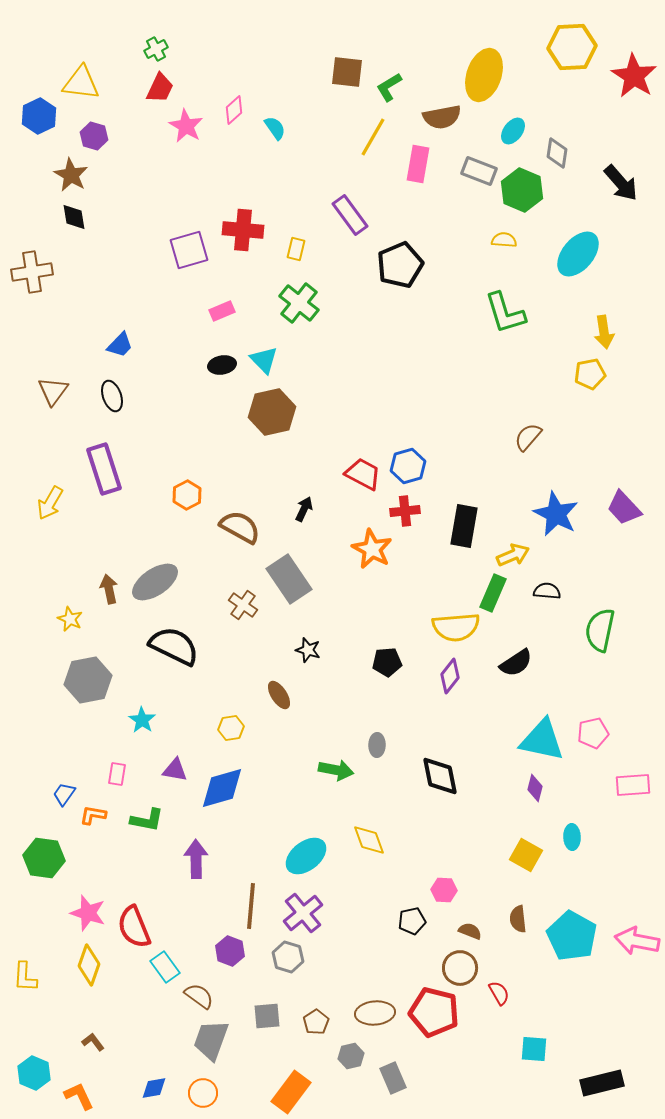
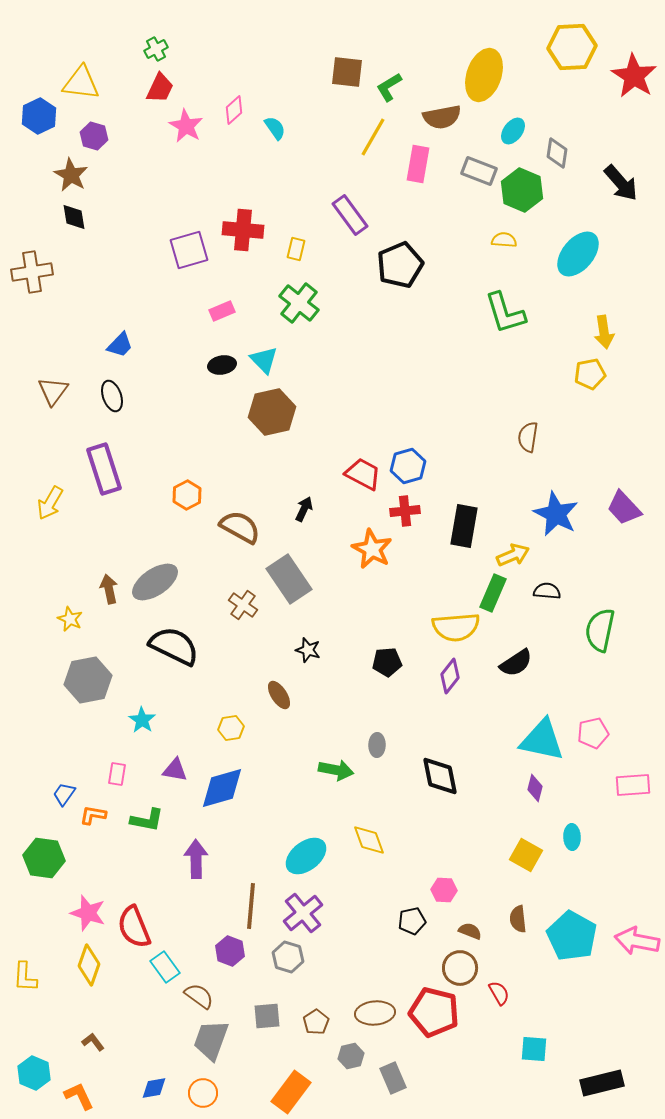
brown semicircle at (528, 437): rotated 32 degrees counterclockwise
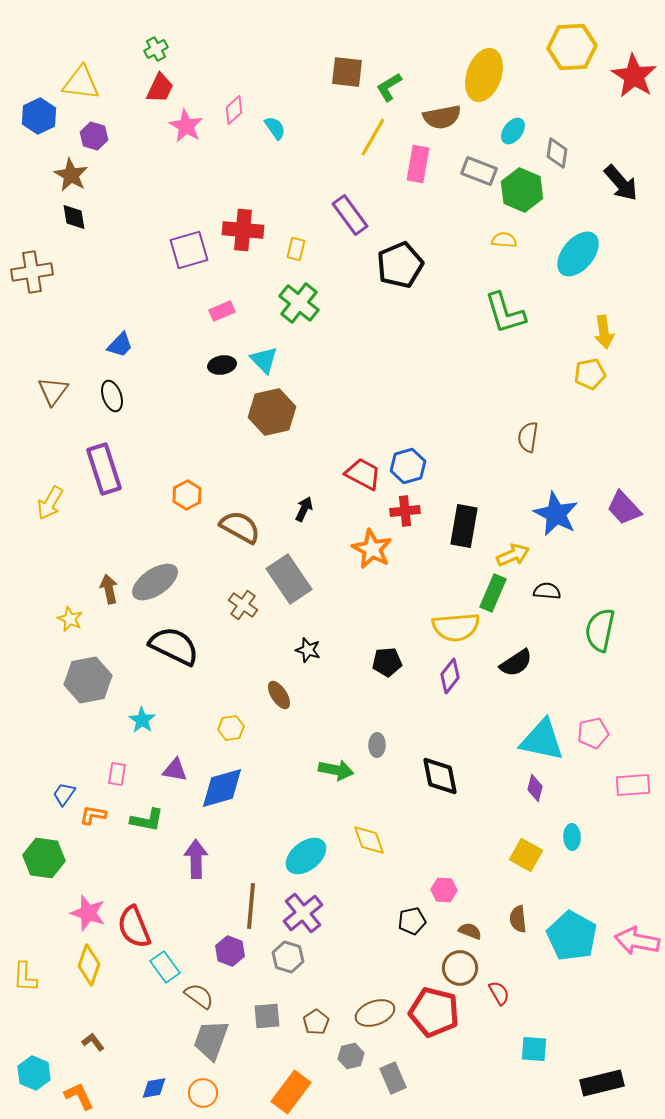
brown ellipse at (375, 1013): rotated 15 degrees counterclockwise
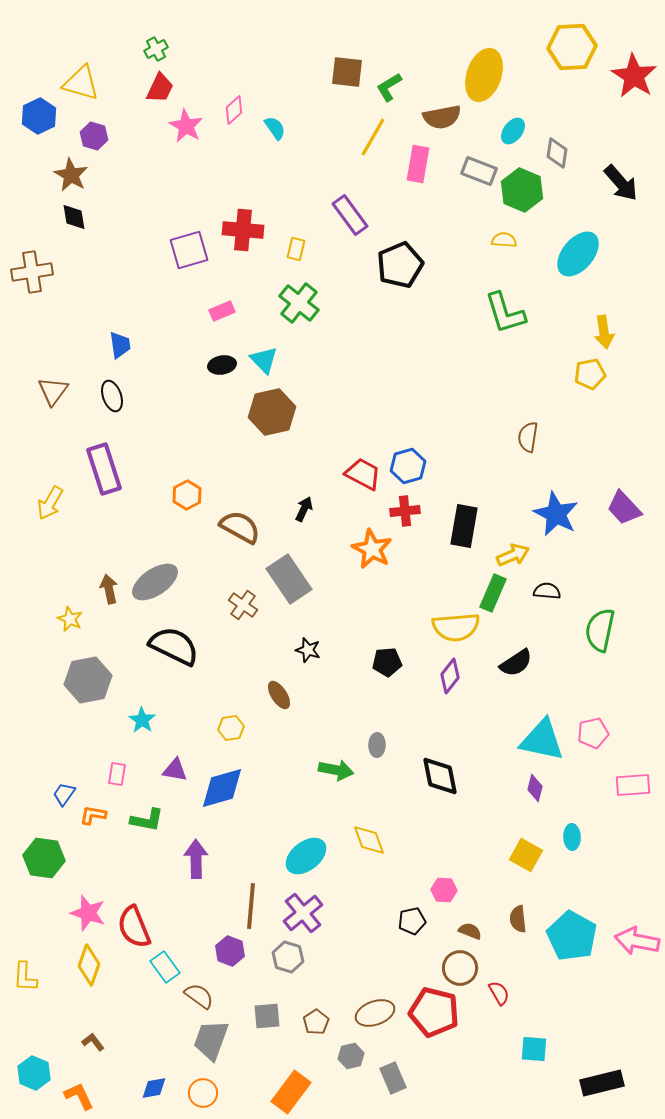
yellow triangle at (81, 83): rotated 9 degrees clockwise
blue trapezoid at (120, 345): rotated 52 degrees counterclockwise
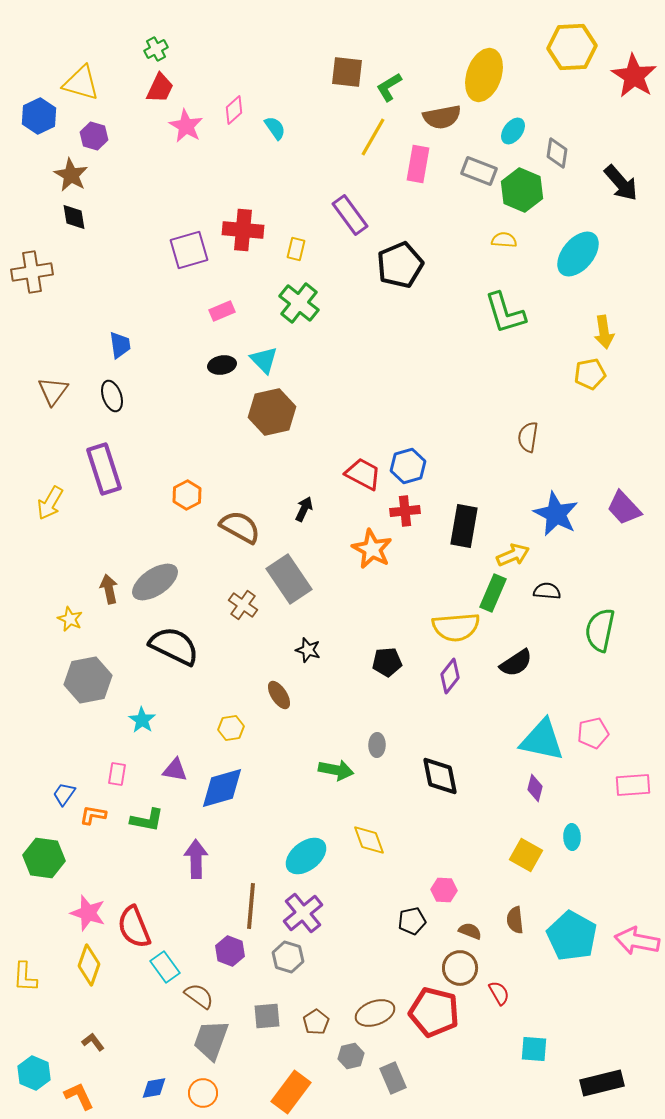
brown semicircle at (518, 919): moved 3 px left, 1 px down
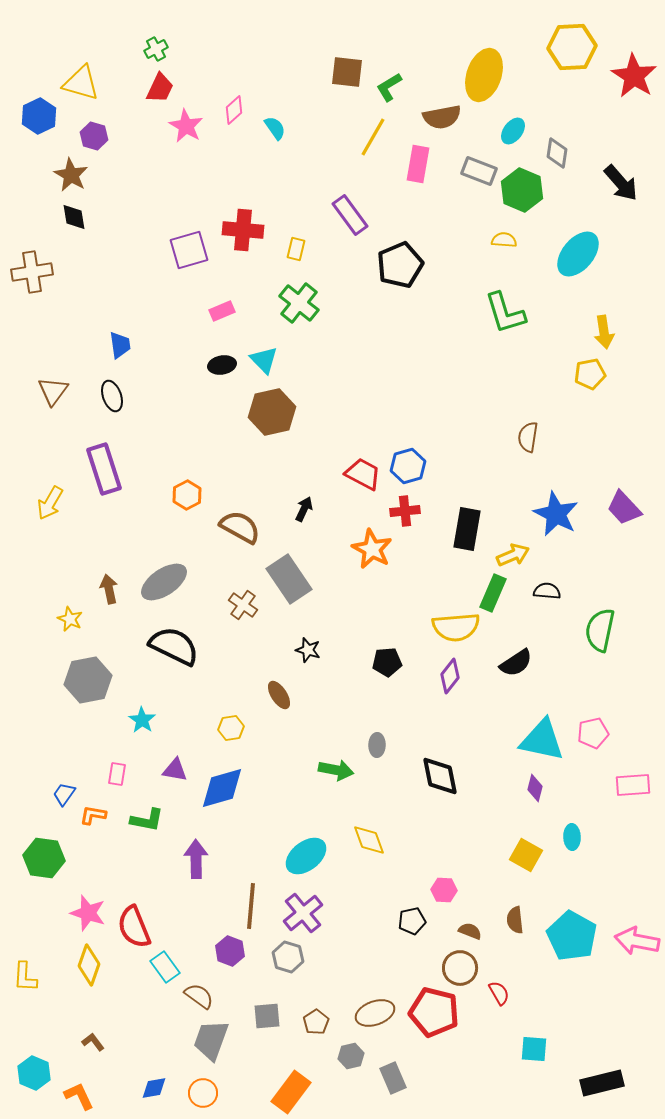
black rectangle at (464, 526): moved 3 px right, 3 px down
gray ellipse at (155, 582): moved 9 px right
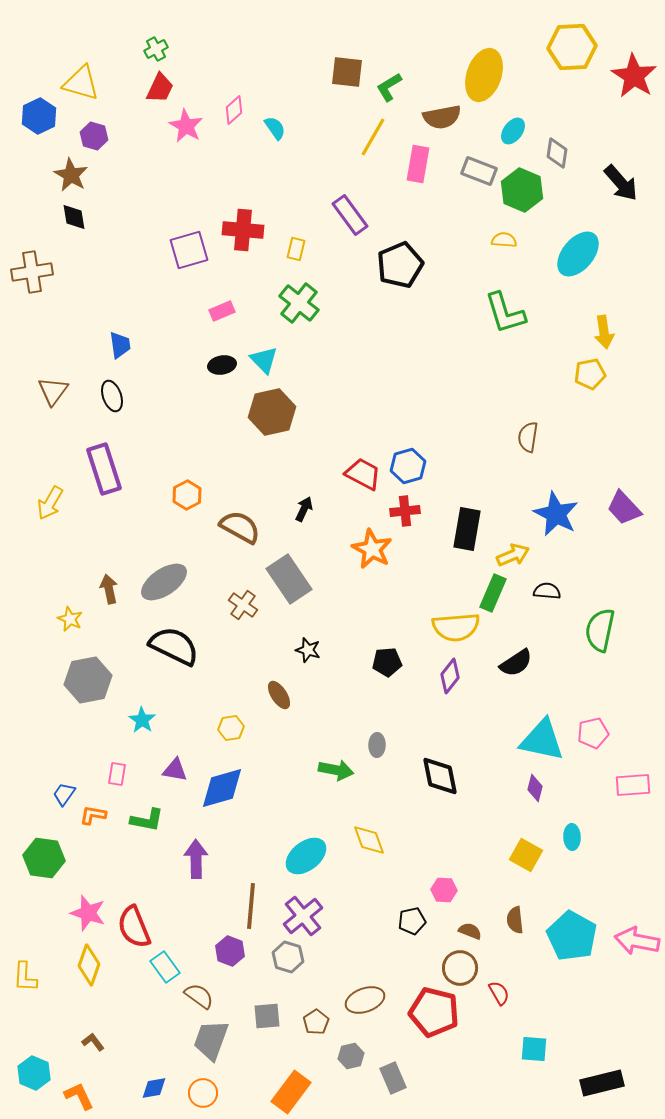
purple cross at (303, 913): moved 3 px down
brown ellipse at (375, 1013): moved 10 px left, 13 px up
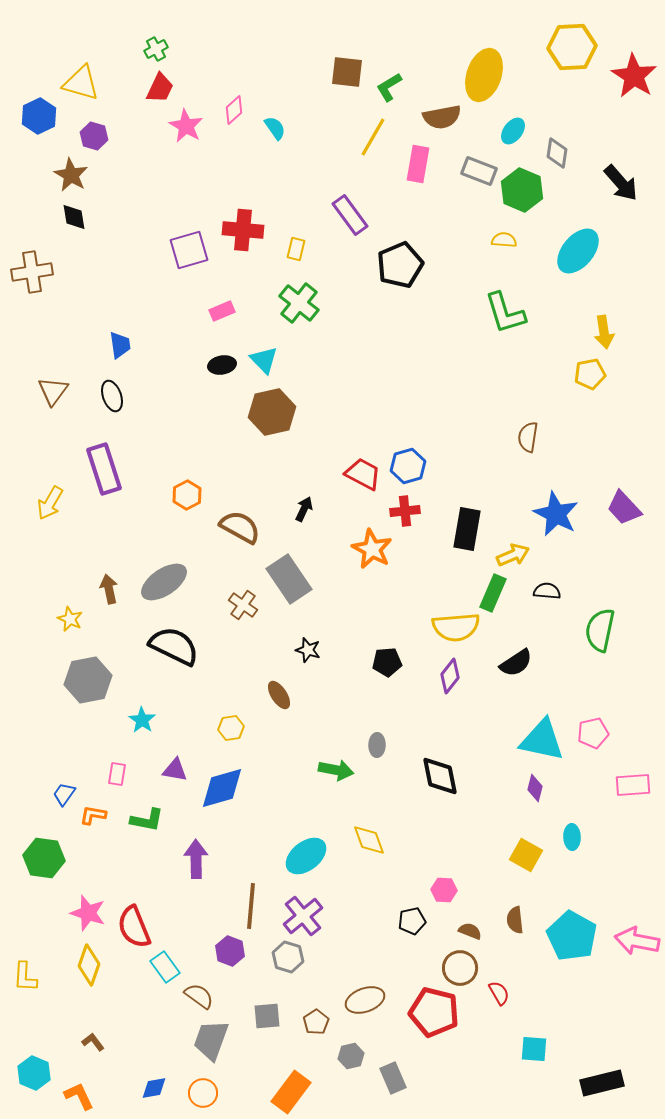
cyan ellipse at (578, 254): moved 3 px up
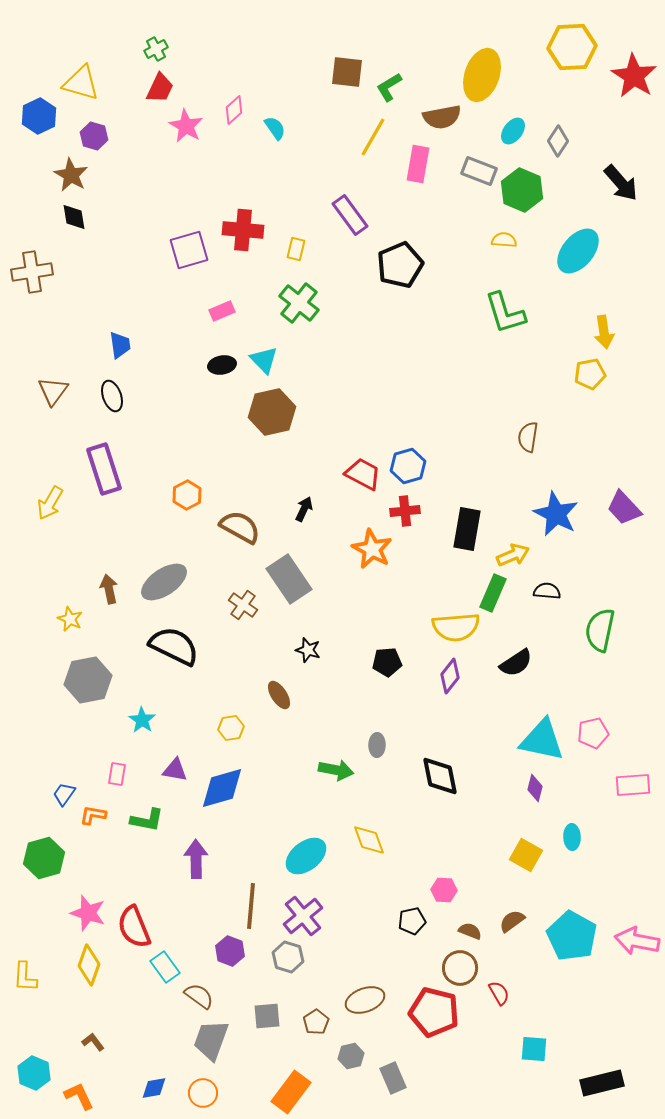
yellow ellipse at (484, 75): moved 2 px left
gray diamond at (557, 153): moved 1 px right, 12 px up; rotated 24 degrees clockwise
green hexagon at (44, 858): rotated 24 degrees counterclockwise
brown semicircle at (515, 920): moved 3 px left, 1 px down; rotated 60 degrees clockwise
